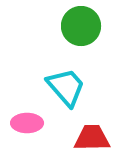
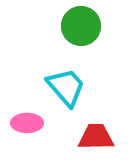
red trapezoid: moved 4 px right, 1 px up
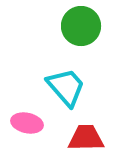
pink ellipse: rotated 12 degrees clockwise
red trapezoid: moved 10 px left, 1 px down
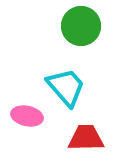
pink ellipse: moved 7 px up
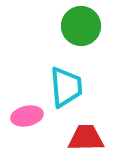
cyan trapezoid: rotated 36 degrees clockwise
pink ellipse: rotated 24 degrees counterclockwise
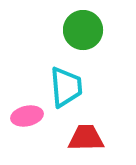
green circle: moved 2 px right, 4 px down
